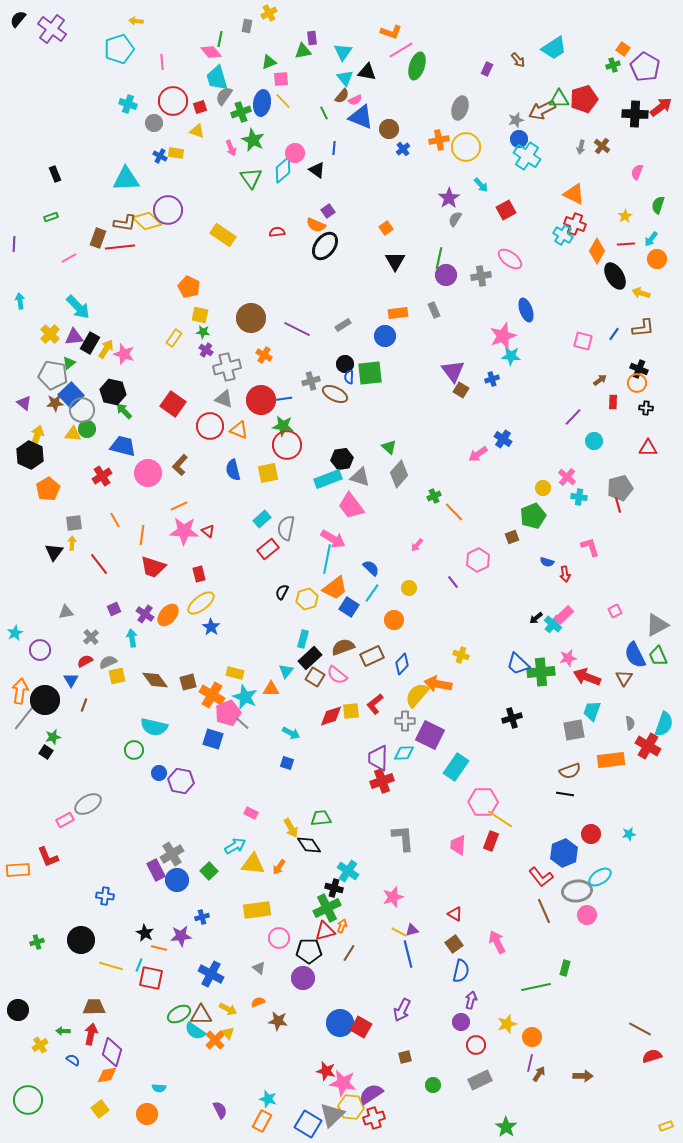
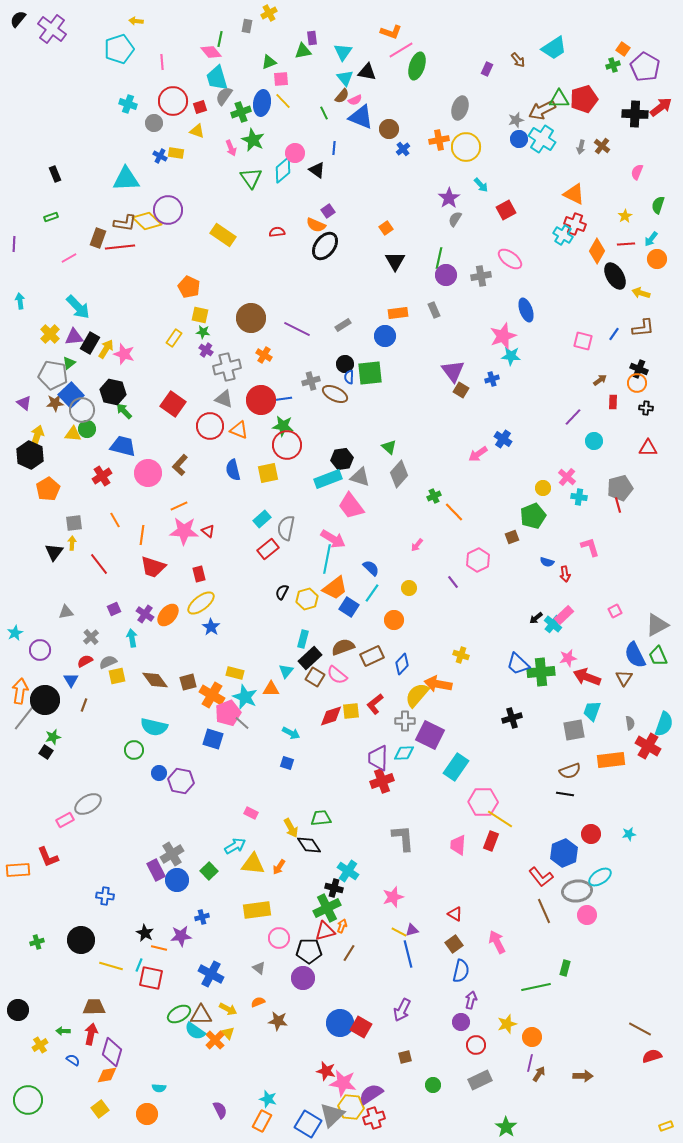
cyan cross at (527, 156): moved 15 px right, 17 px up
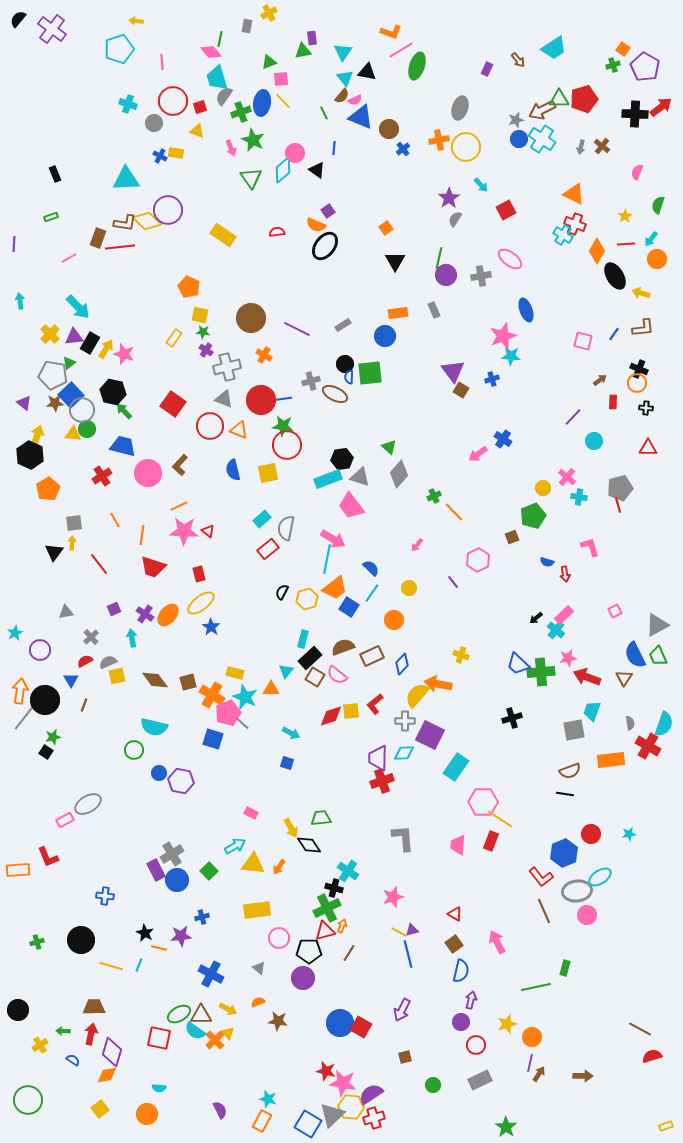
cyan cross at (553, 624): moved 3 px right, 6 px down
red square at (151, 978): moved 8 px right, 60 px down
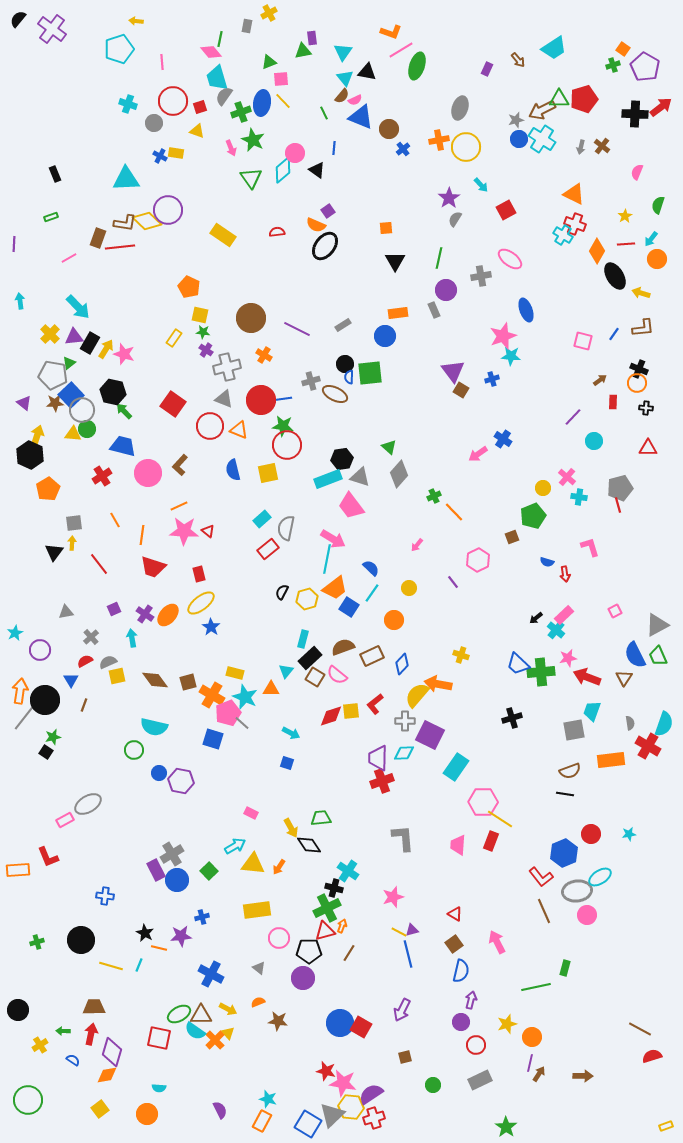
orange square at (386, 228): rotated 32 degrees clockwise
purple circle at (446, 275): moved 15 px down
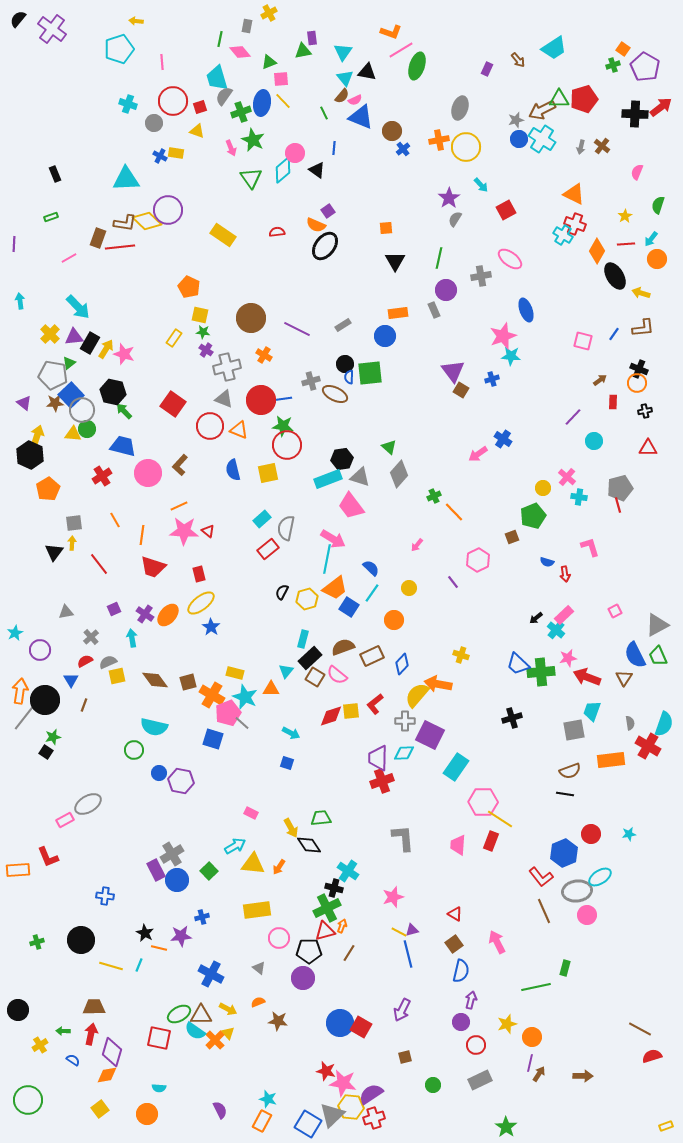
pink diamond at (211, 52): moved 29 px right
brown circle at (389, 129): moved 3 px right, 2 px down
black cross at (646, 408): moved 1 px left, 3 px down; rotated 16 degrees counterclockwise
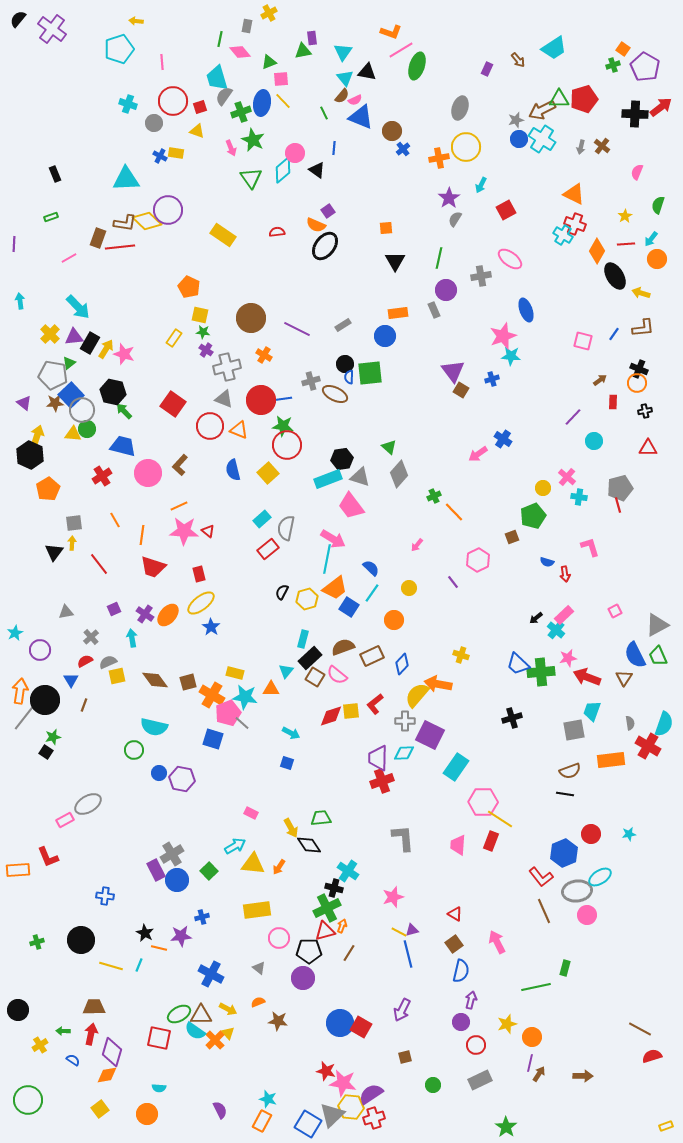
orange cross at (439, 140): moved 18 px down
cyan arrow at (481, 185): rotated 70 degrees clockwise
yellow square at (268, 473): rotated 30 degrees counterclockwise
cyan star at (245, 697): rotated 15 degrees counterclockwise
purple hexagon at (181, 781): moved 1 px right, 2 px up
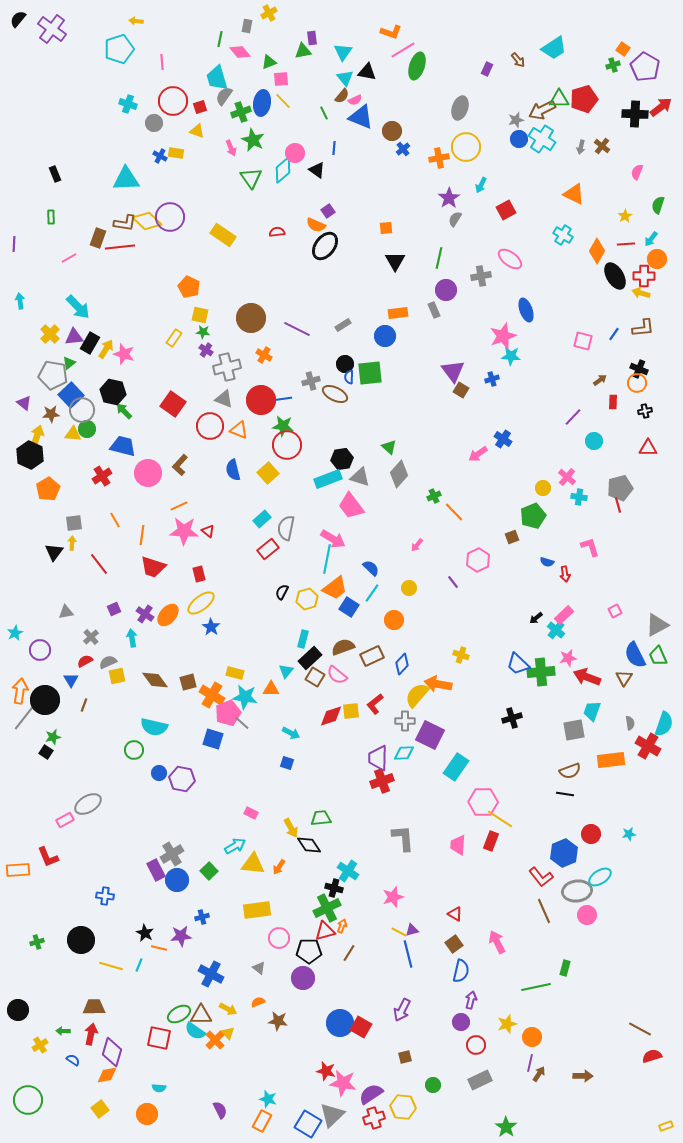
pink line at (401, 50): moved 2 px right
purple circle at (168, 210): moved 2 px right, 7 px down
green rectangle at (51, 217): rotated 72 degrees counterclockwise
red cross at (575, 224): moved 69 px right, 52 px down; rotated 20 degrees counterclockwise
brown star at (55, 403): moved 4 px left, 11 px down
yellow hexagon at (351, 1107): moved 52 px right
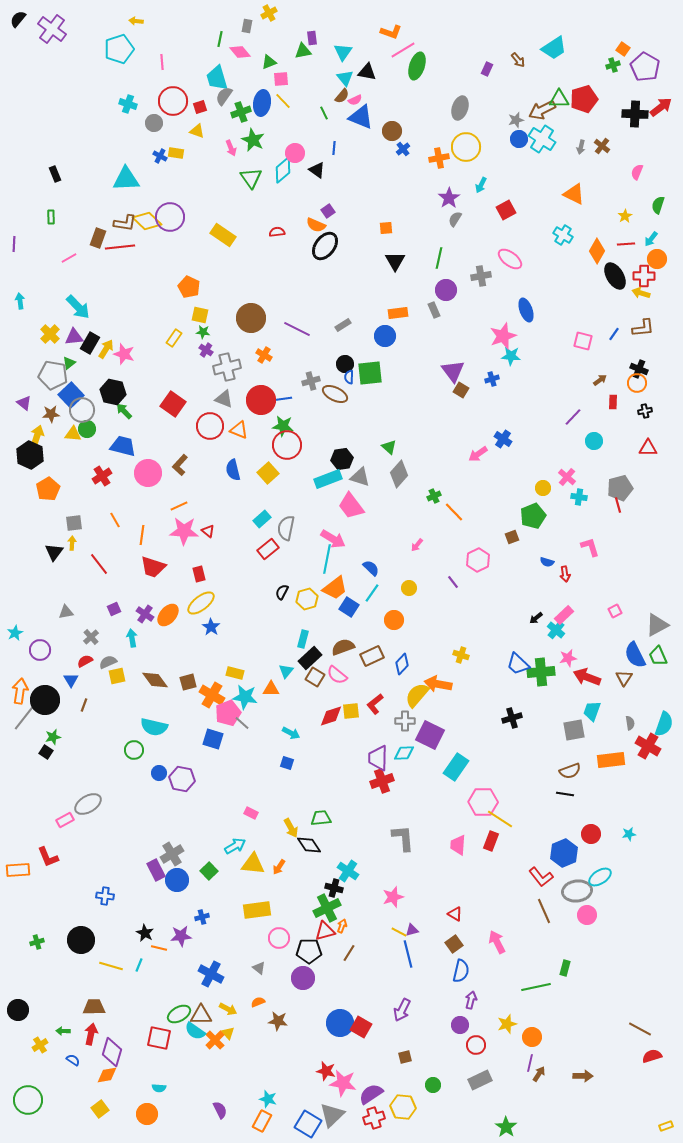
purple circle at (461, 1022): moved 1 px left, 3 px down
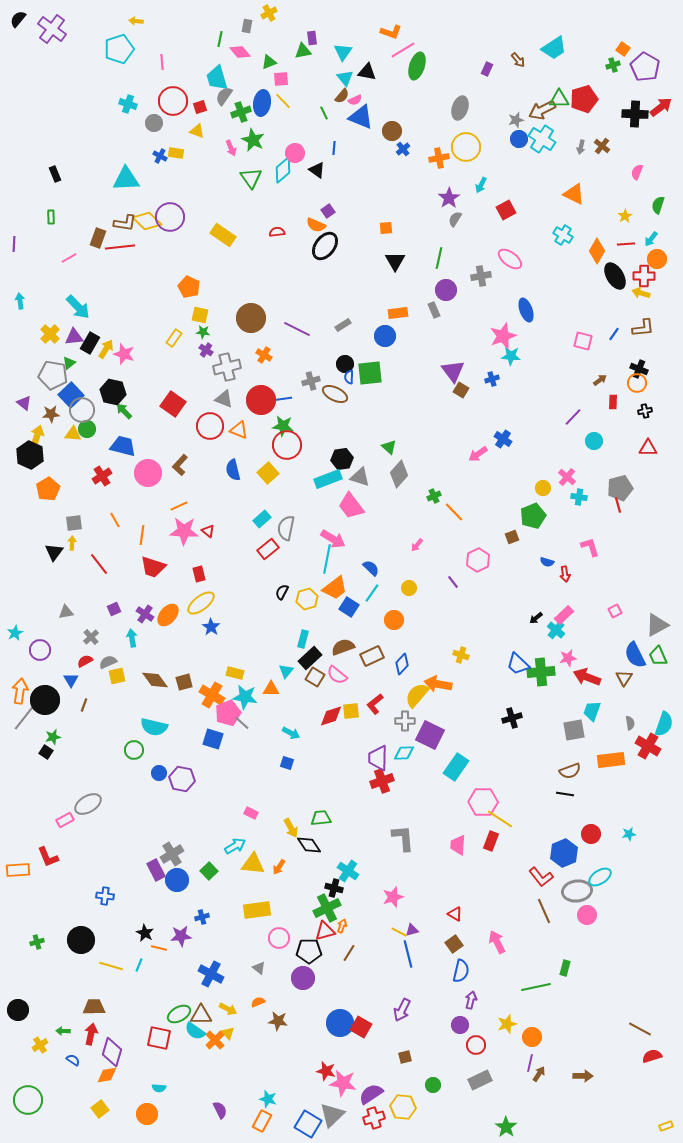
brown square at (188, 682): moved 4 px left
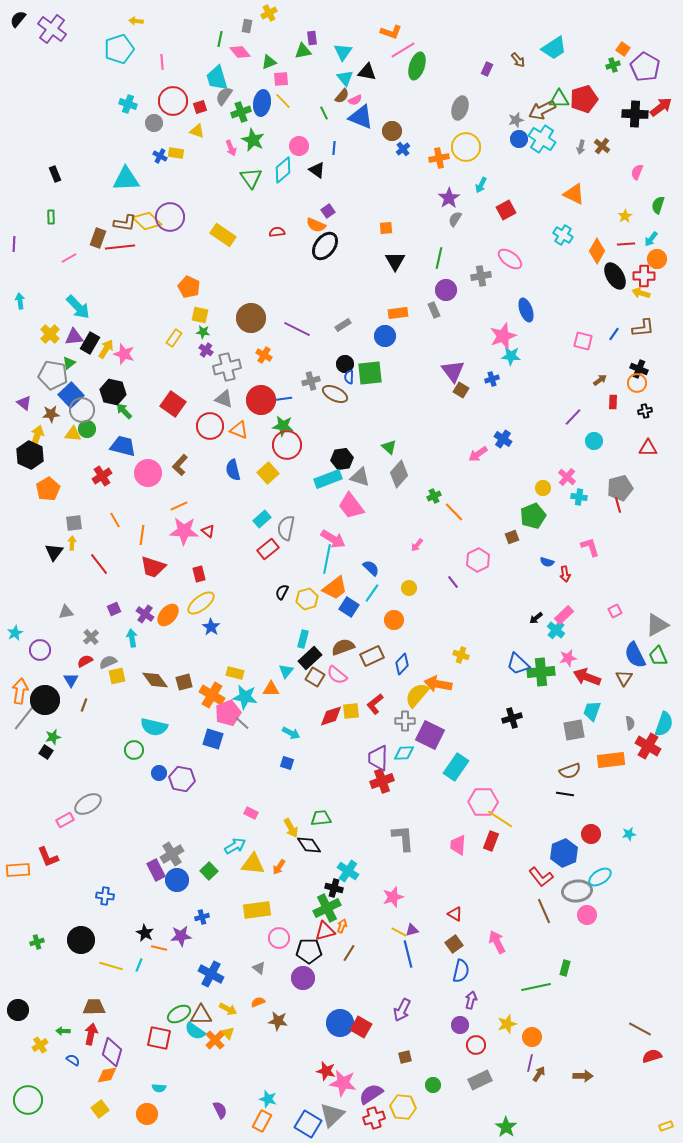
pink circle at (295, 153): moved 4 px right, 7 px up
